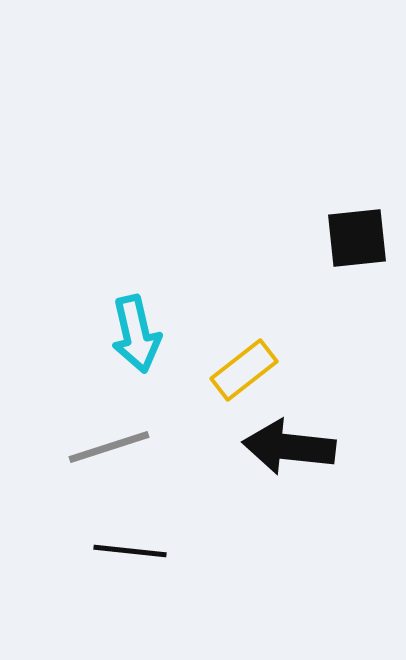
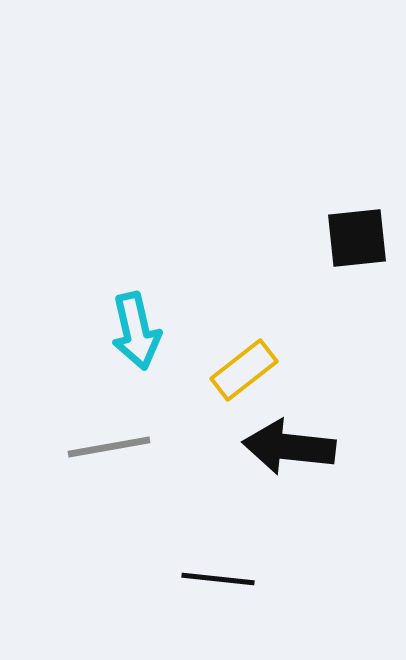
cyan arrow: moved 3 px up
gray line: rotated 8 degrees clockwise
black line: moved 88 px right, 28 px down
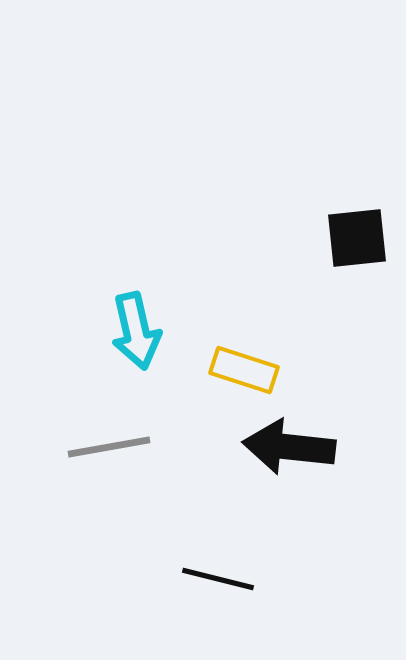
yellow rectangle: rotated 56 degrees clockwise
black line: rotated 8 degrees clockwise
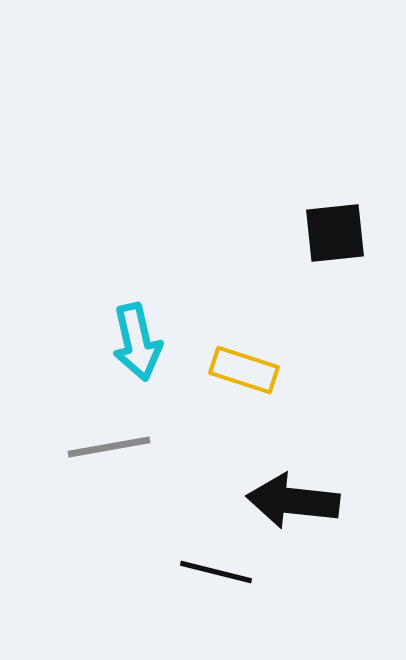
black square: moved 22 px left, 5 px up
cyan arrow: moved 1 px right, 11 px down
black arrow: moved 4 px right, 54 px down
black line: moved 2 px left, 7 px up
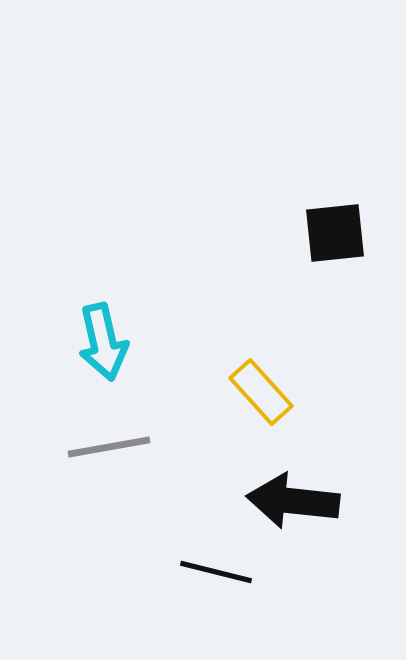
cyan arrow: moved 34 px left
yellow rectangle: moved 17 px right, 22 px down; rotated 30 degrees clockwise
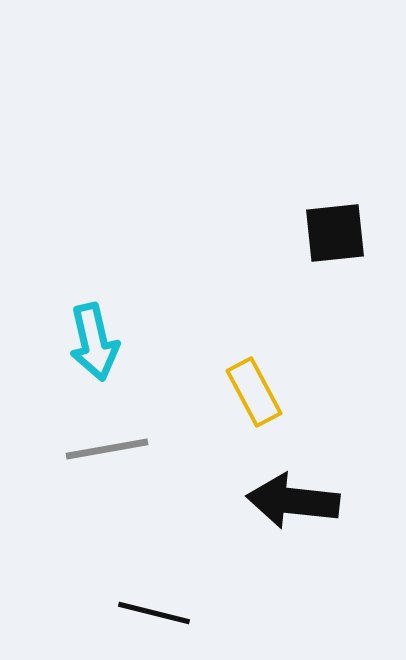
cyan arrow: moved 9 px left
yellow rectangle: moved 7 px left; rotated 14 degrees clockwise
gray line: moved 2 px left, 2 px down
black line: moved 62 px left, 41 px down
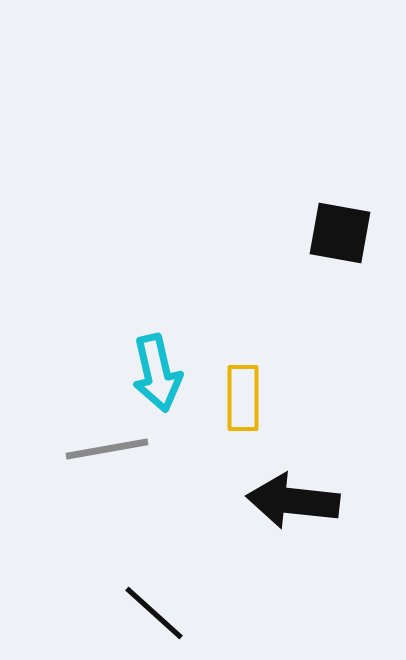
black square: moved 5 px right; rotated 16 degrees clockwise
cyan arrow: moved 63 px right, 31 px down
yellow rectangle: moved 11 px left, 6 px down; rotated 28 degrees clockwise
black line: rotated 28 degrees clockwise
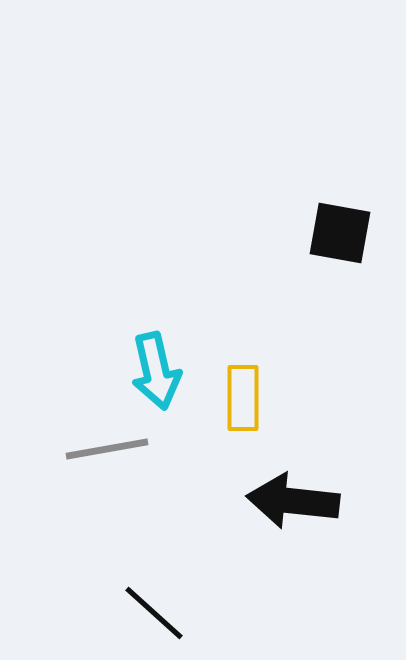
cyan arrow: moved 1 px left, 2 px up
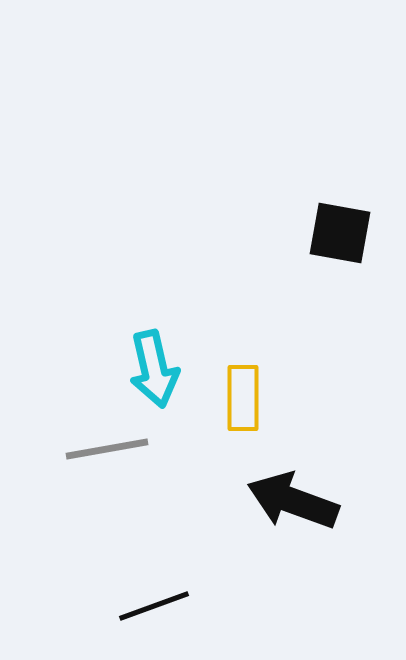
cyan arrow: moved 2 px left, 2 px up
black arrow: rotated 14 degrees clockwise
black line: moved 7 px up; rotated 62 degrees counterclockwise
